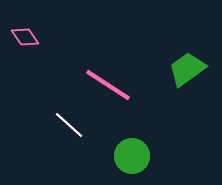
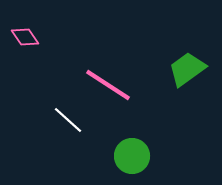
white line: moved 1 px left, 5 px up
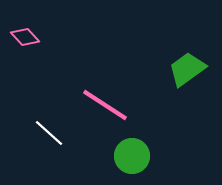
pink diamond: rotated 8 degrees counterclockwise
pink line: moved 3 px left, 20 px down
white line: moved 19 px left, 13 px down
